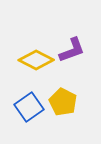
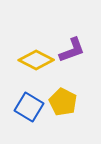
blue square: rotated 24 degrees counterclockwise
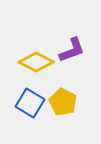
yellow diamond: moved 2 px down
blue square: moved 1 px right, 4 px up
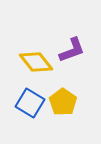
yellow diamond: rotated 24 degrees clockwise
yellow pentagon: rotated 8 degrees clockwise
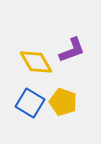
yellow diamond: rotated 8 degrees clockwise
yellow pentagon: rotated 16 degrees counterclockwise
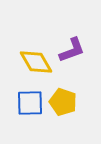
blue square: rotated 32 degrees counterclockwise
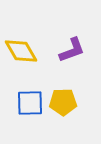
yellow diamond: moved 15 px left, 11 px up
yellow pentagon: rotated 20 degrees counterclockwise
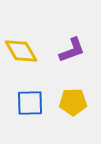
yellow pentagon: moved 10 px right
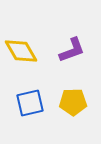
blue square: rotated 12 degrees counterclockwise
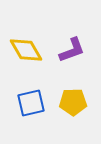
yellow diamond: moved 5 px right, 1 px up
blue square: moved 1 px right
